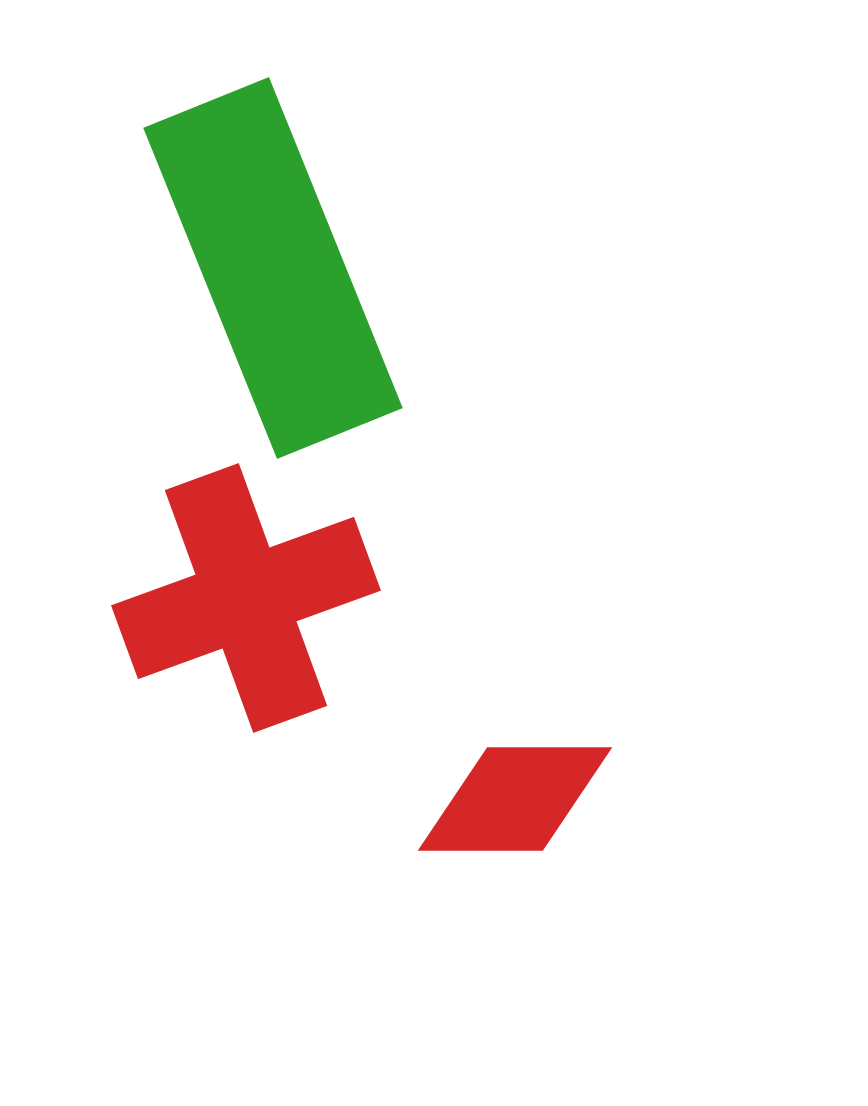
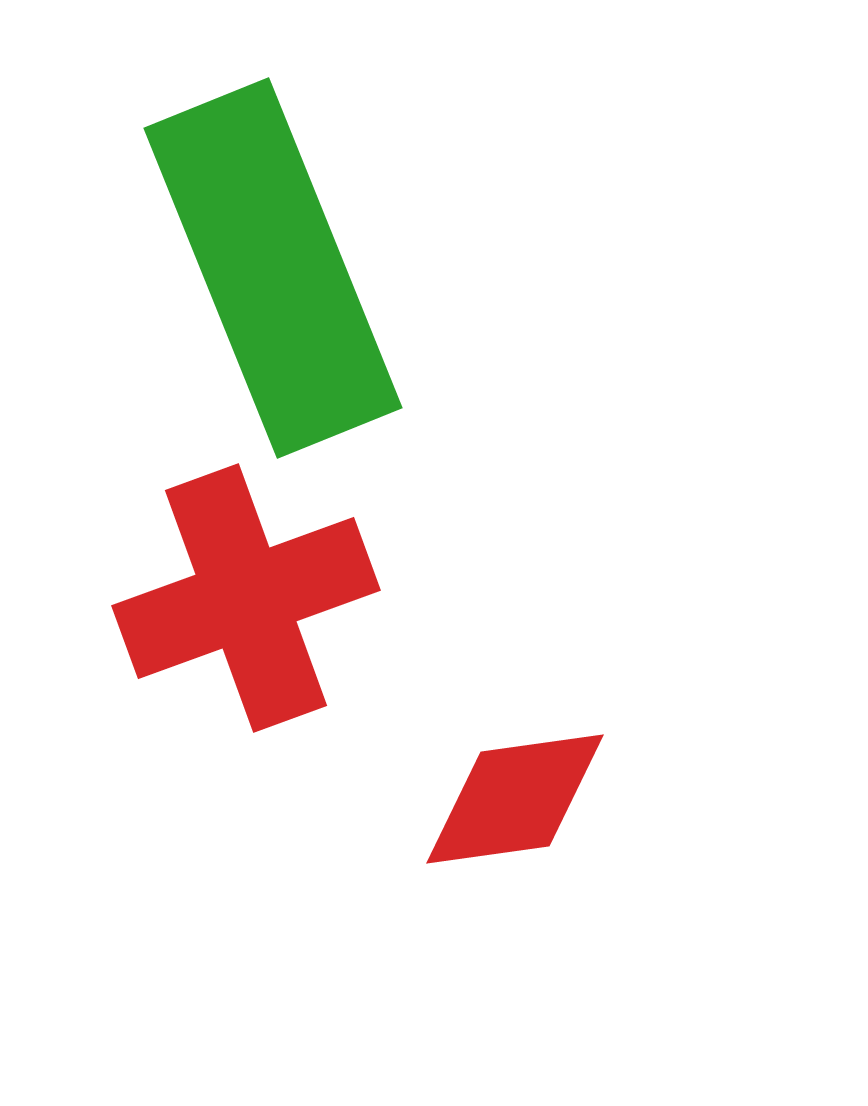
red diamond: rotated 8 degrees counterclockwise
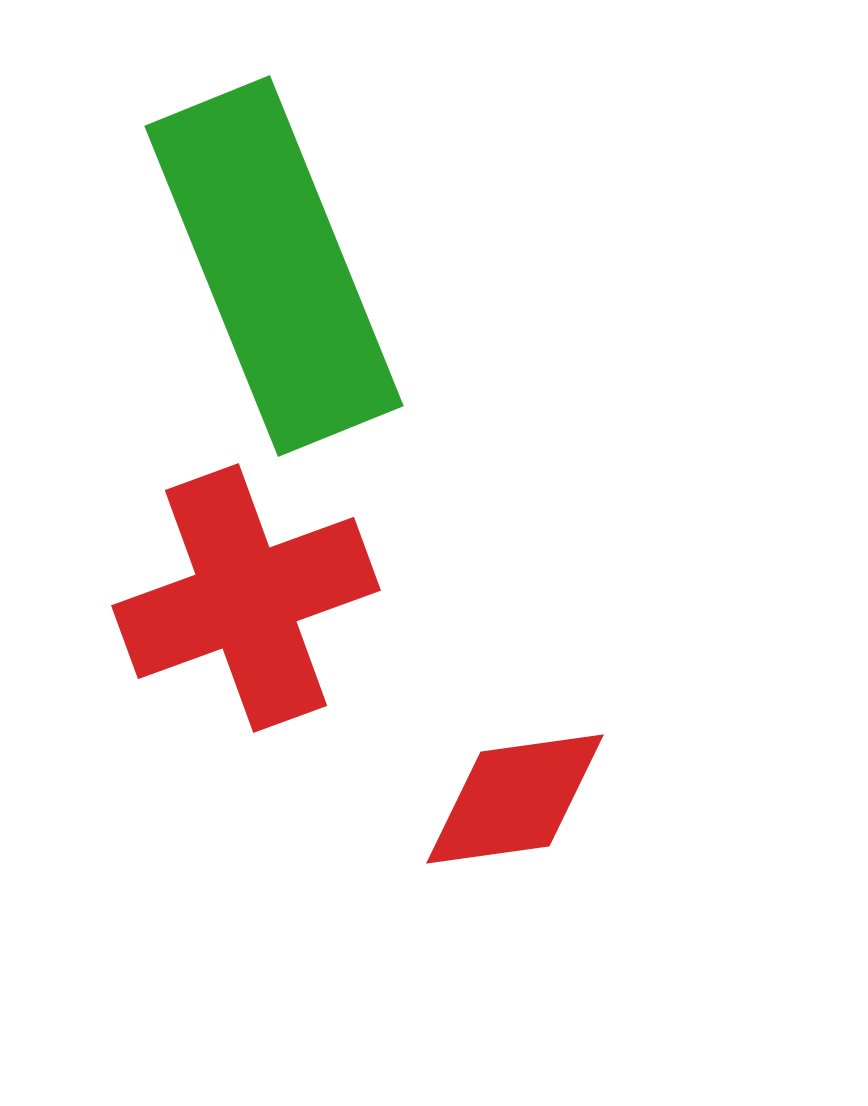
green rectangle: moved 1 px right, 2 px up
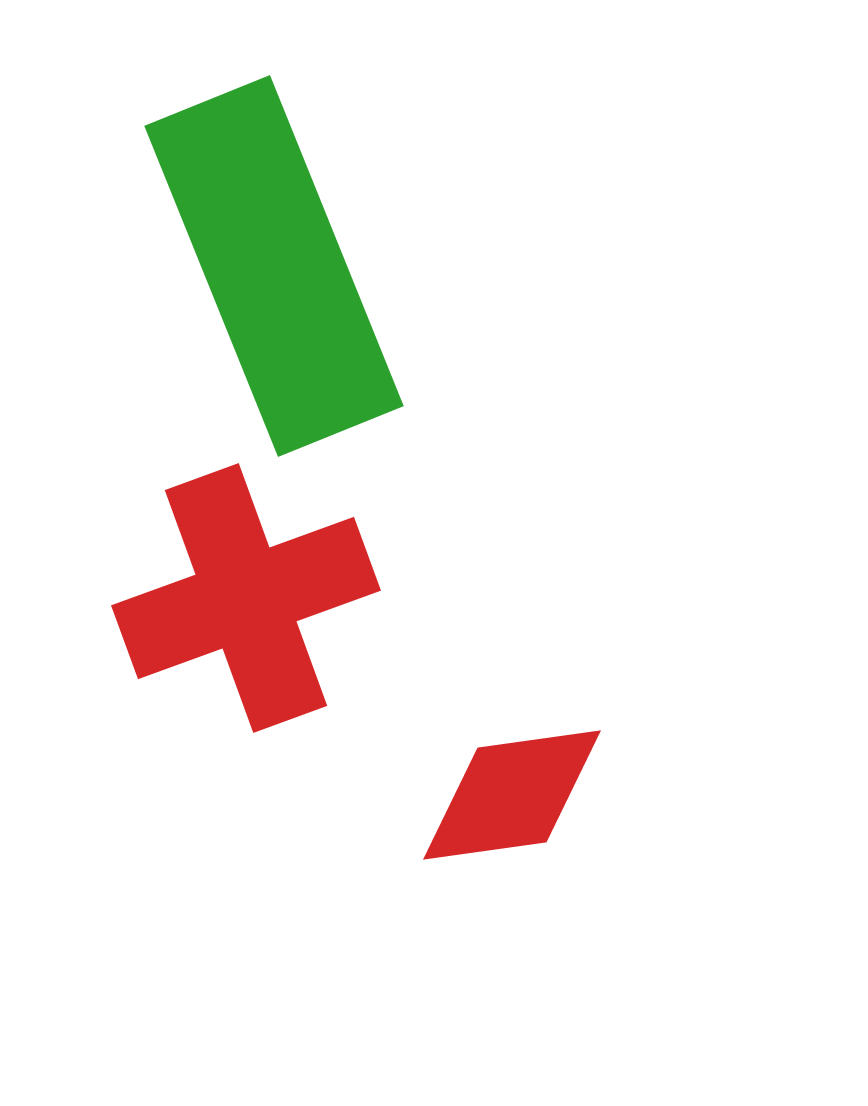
red diamond: moved 3 px left, 4 px up
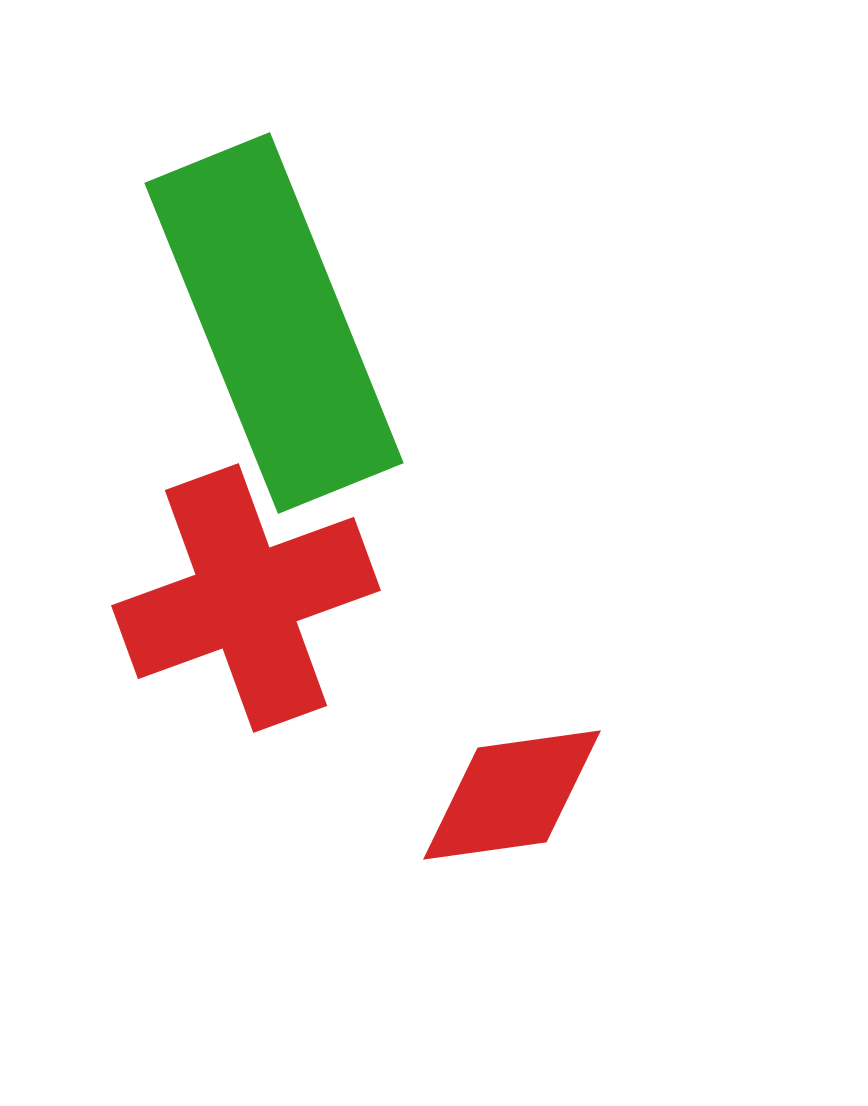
green rectangle: moved 57 px down
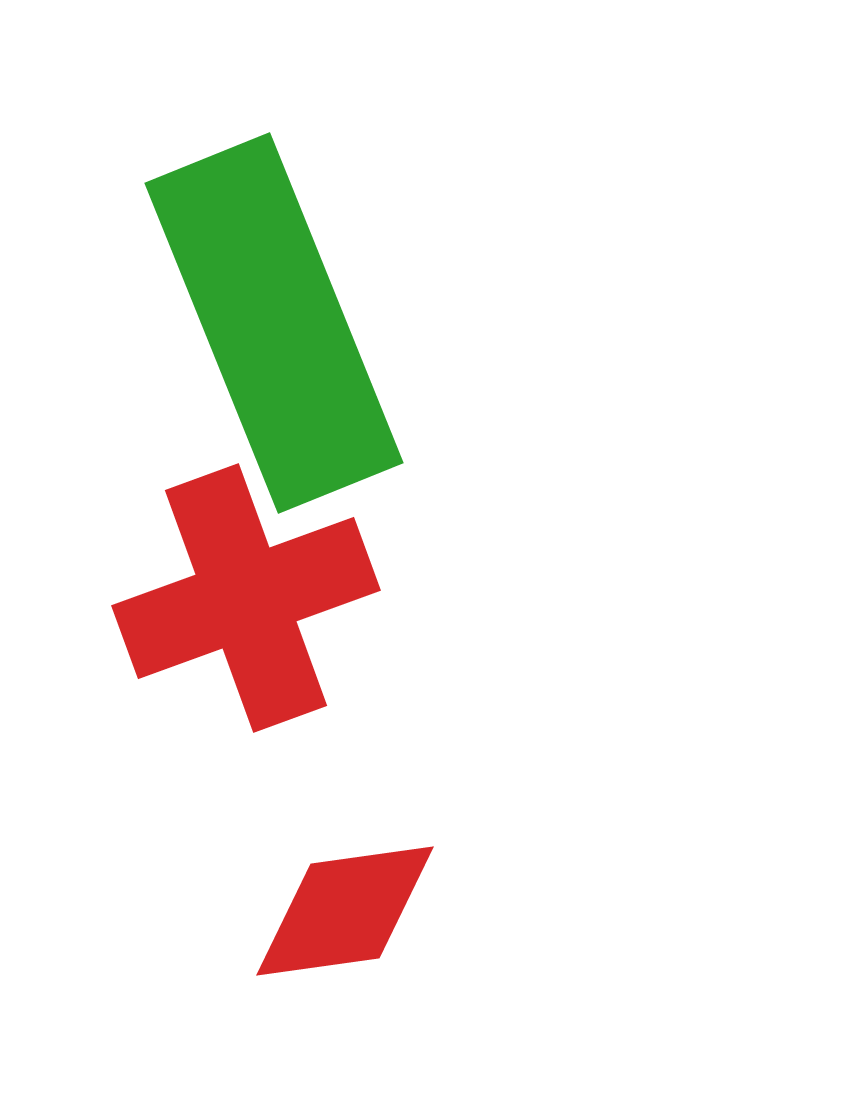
red diamond: moved 167 px left, 116 px down
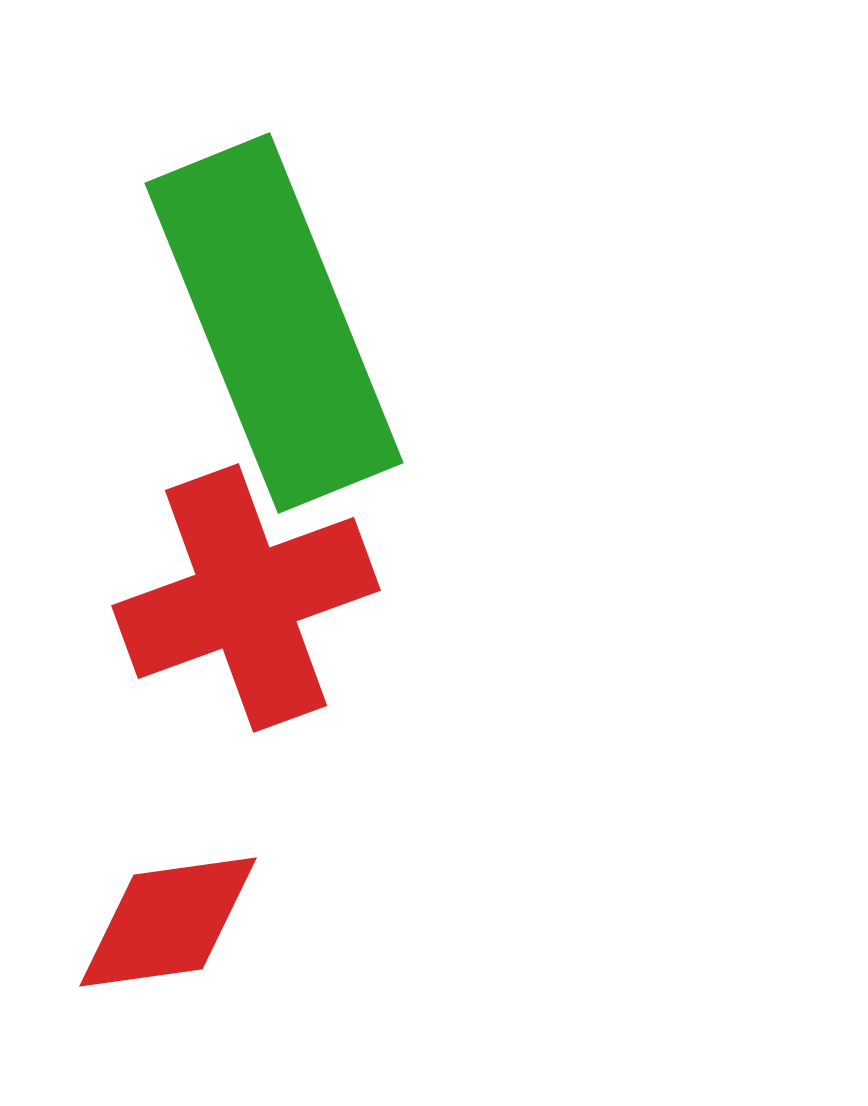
red diamond: moved 177 px left, 11 px down
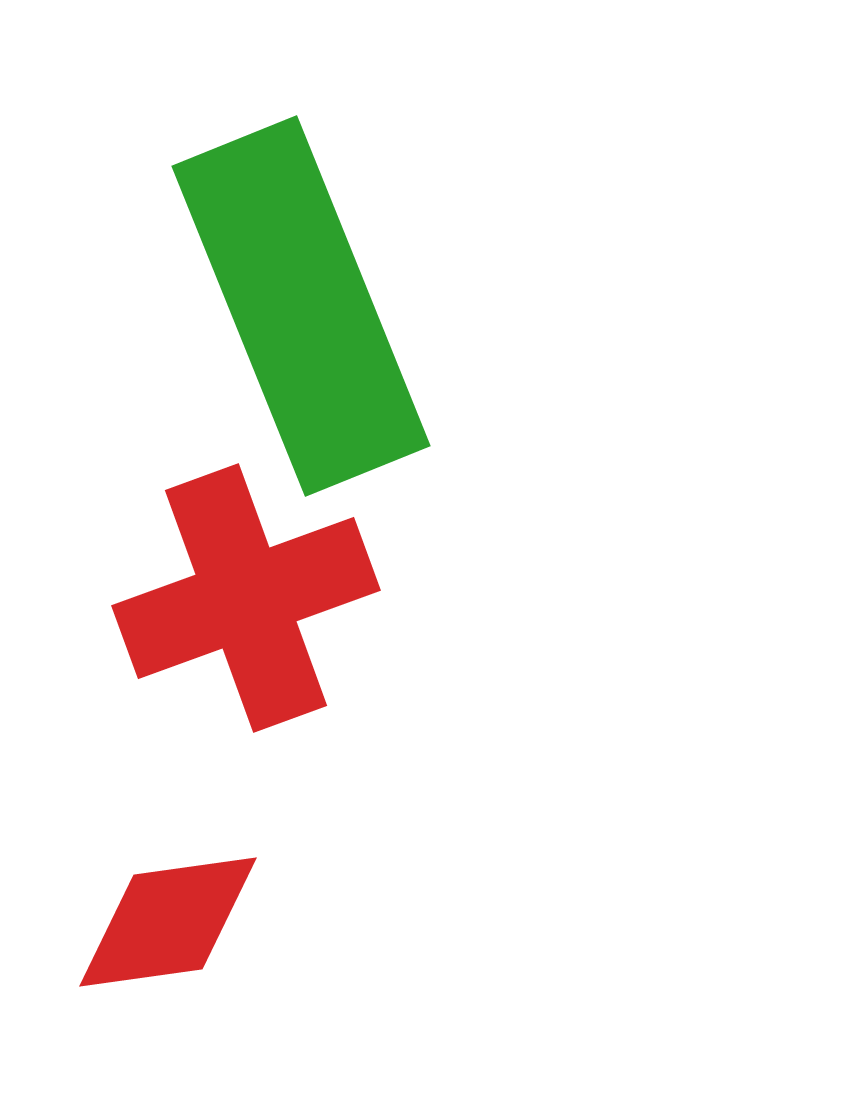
green rectangle: moved 27 px right, 17 px up
